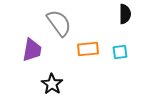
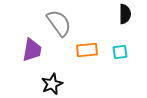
orange rectangle: moved 1 px left, 1 px down
black star: rotated 15 degrees clockwise
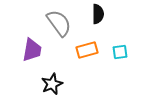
black semicircle: moved 27 px left
orange rectangle: rotated 10 degrees counterclockwise
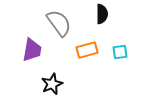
black semicircle: moved 4 px right
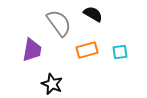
black semicircle: moved 9 px left; rotated 60 degrees counterclockwise
black star: rotated 25 degrees counterclockwise
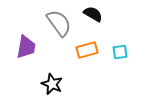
purple trapezoid: moved 6 px left, 3 px up
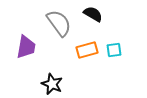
cyan square: moved 6 px left, 2 px up
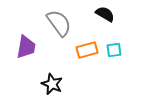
black semicircle: moved 12 px right
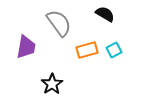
cyan square: rotated 21 degrees counterclockwise
black star: rotated 15 degrees clockwise
